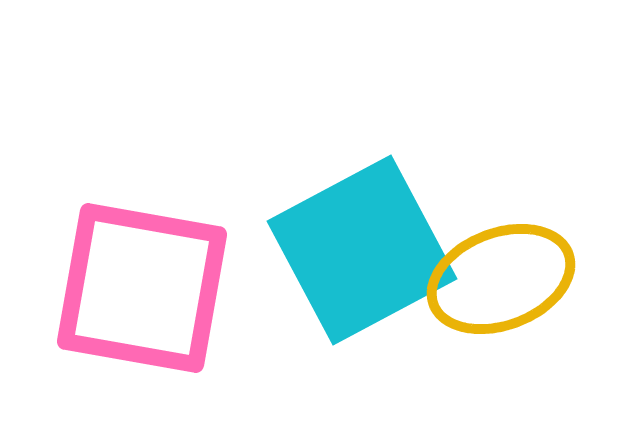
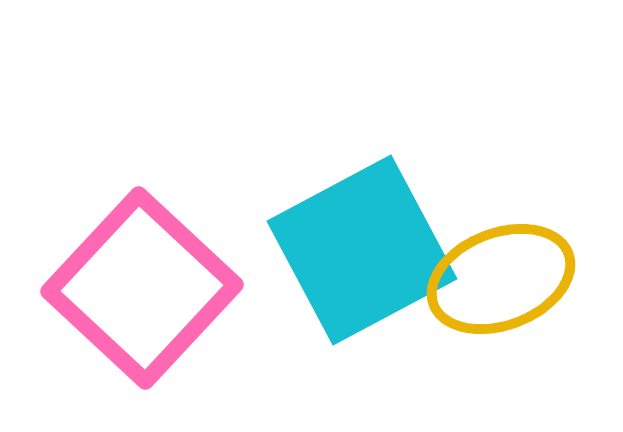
pink square: rotated 33 degrees clockwise
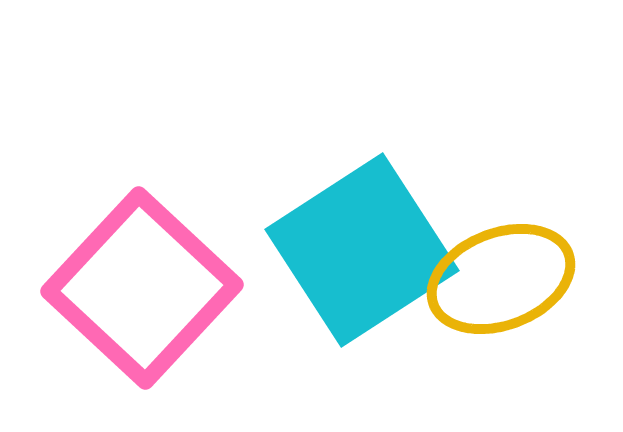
cyan square: rotated 5 degrees counterclockwise
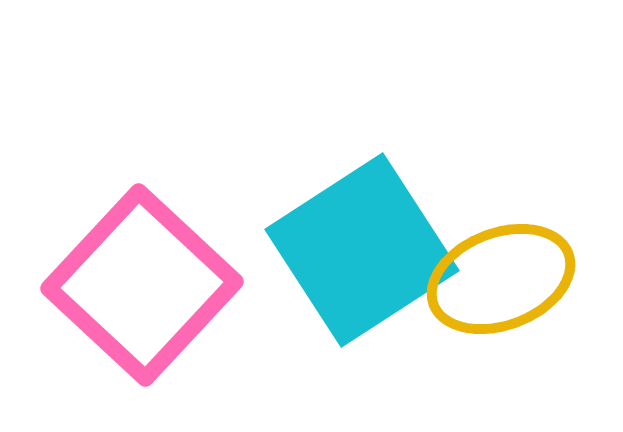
pink square: moved 3 px up
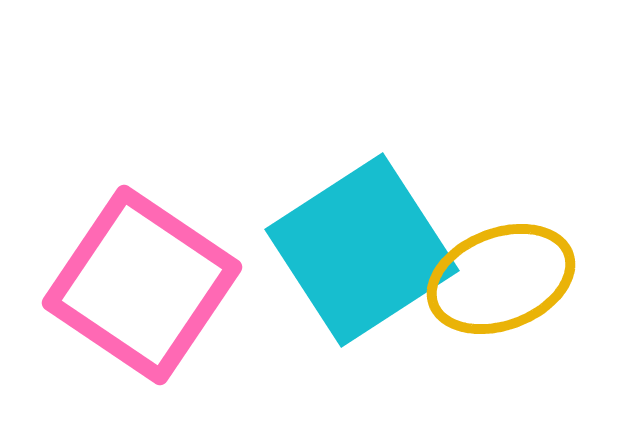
pink square: rotated 9 degrees counterclockwise
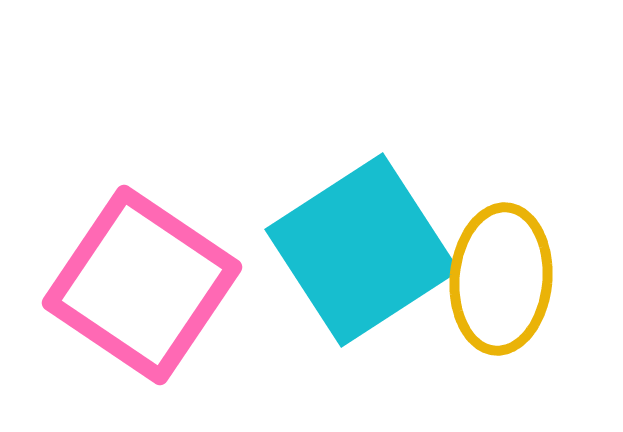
yellow ellipse: rotated 64 degrees counterclockwise
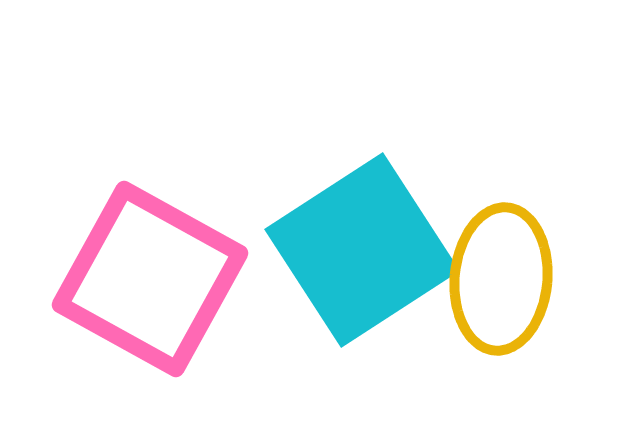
pink square: moved 8 px right, 6 px up; rotated 5 degrees counterclockwise
